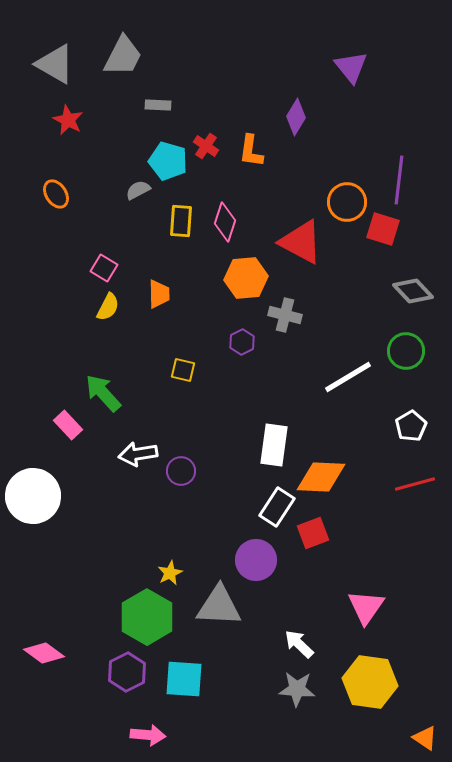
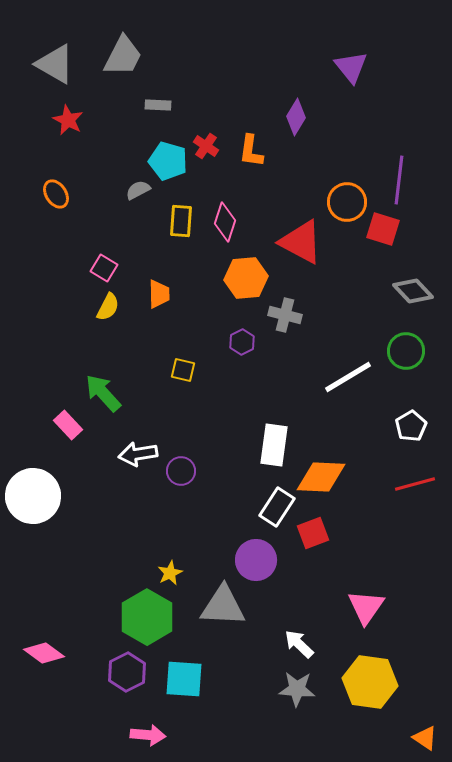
gray triangle at (219, 606): moved 4 px right
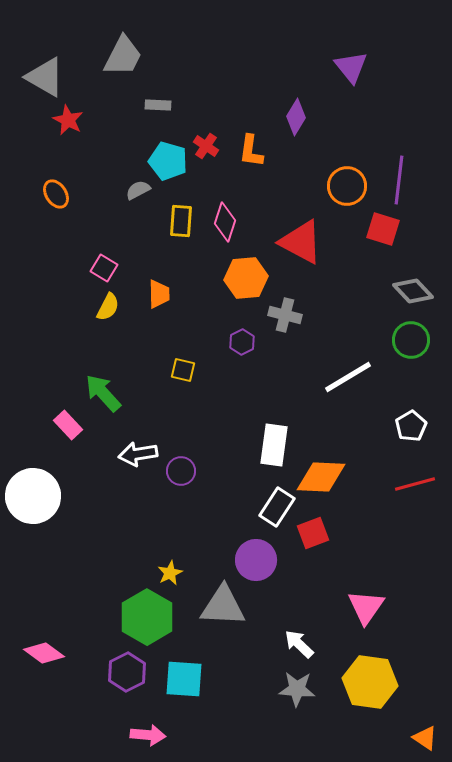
gray triangle at (55, 64): moved 10 px left, 13 px down
orange circle at (347, 202): moved 16 px up
green circle at (406, 351): moved 5 px right, 11 px up
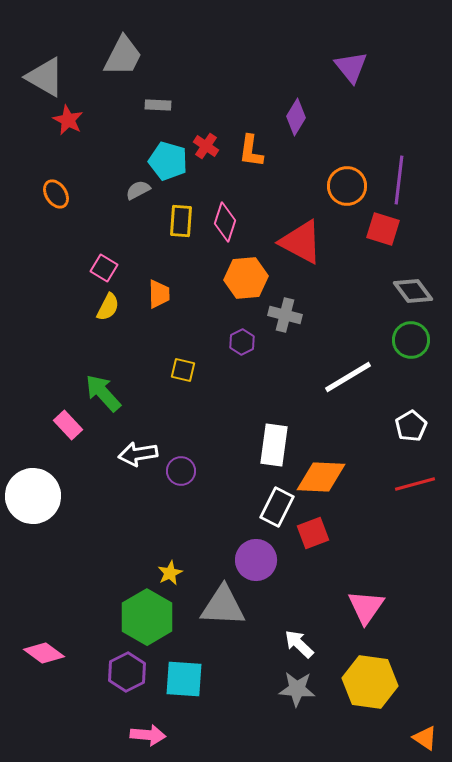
gray diamond at (413, 291): rotated 6 degrees clockwise
white rectangle at (277, 507): rotated 6 degrees counterclockwise
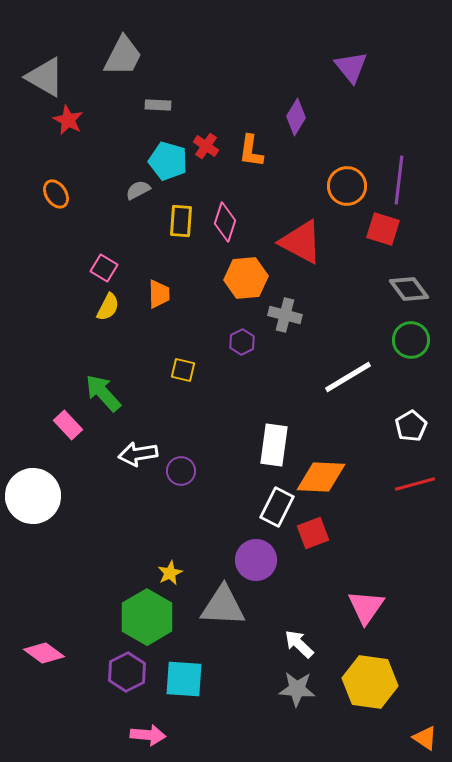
gray diamond at (413, 291): moved 4 px left, 2 px up
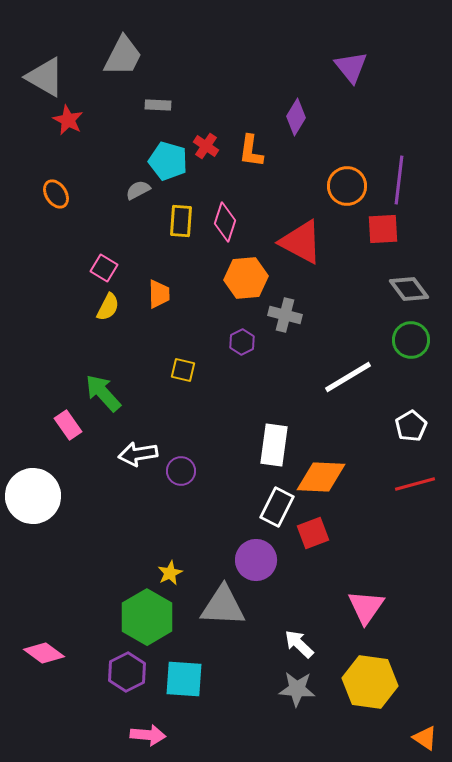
red square at (383, 229): rotated 20 degrees counterclockwise
pink rectangle at (68, 425): rotated 8 degrees clockwise
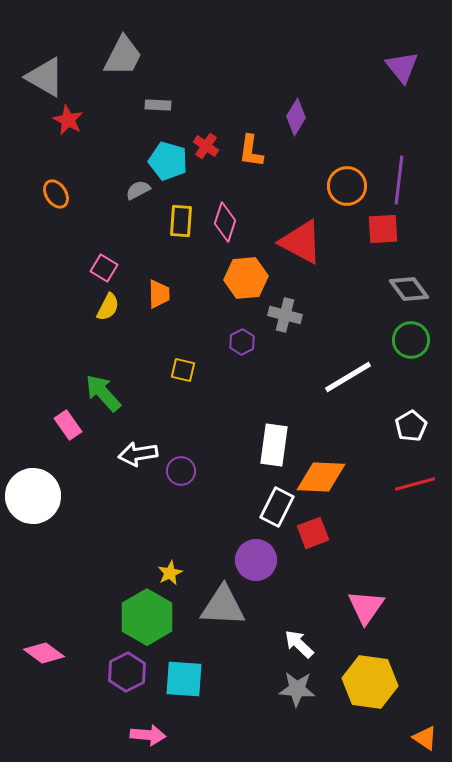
purple triangle at (351, 67): moved 51 px right
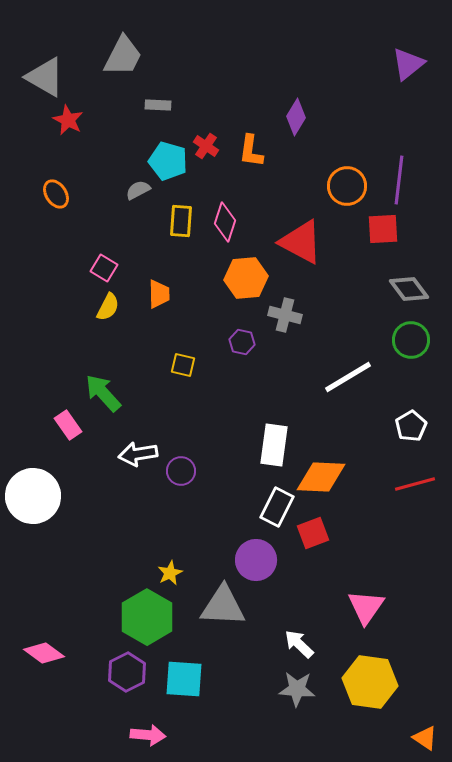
purple triangle at (402, 67): moved 6 px right, 3 px up; rotated 30 degrees clockwise
purple hexagon at (242, 342): rotated 20 degrees counterclockwise
yellow square at (183, 370): moved 5 px up
